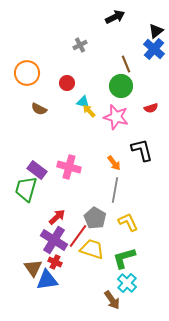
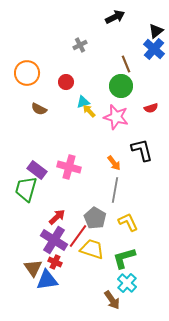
red circle: moved 1 px left, 1 px up
cyan triangle: rotated 32 degrees counterclockwise
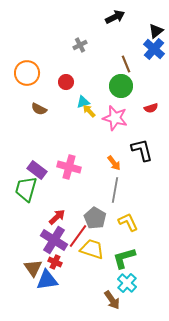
pink star: moved 1 px left, 1 px down
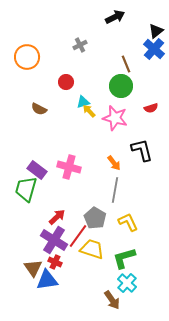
orange circle: moved 16 px up
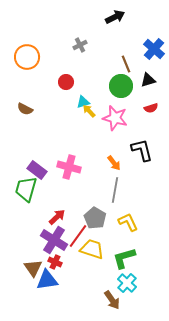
black triangle: moved 8 px left, 49 px down; rotated 21 degrees clockwise
brown semicircle: moved 14 px left
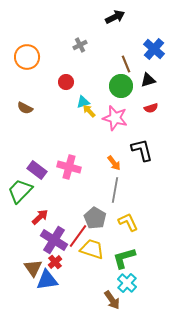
brown semicircle: moved 1 px up
green trapezoid: moved 6 px left, 2 px down; rotated 28 degrees clockwise
red arrow: moved 17 px left
red cross: rotated 24 degrees clockwise
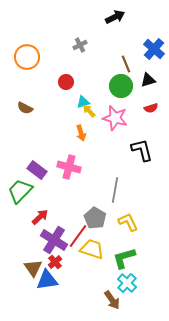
orange arrow: moved 33 px left, 30 px up; rotated 21 degrees clockwise
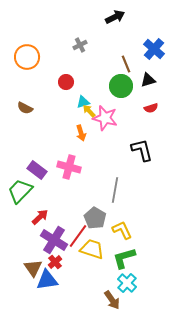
pink star: moved 10 px left
yellow L-shape: moved 6 px left, 8 px down
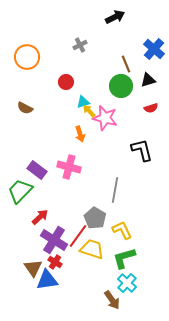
orange arrow: moved 1 px left, 1 px down
red cross: rotated 16 degrees counterclockwise
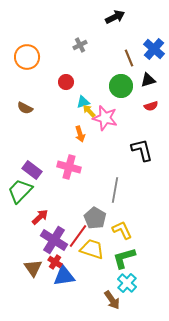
brown line: moved 3 px right, 6 px up
red semicircle: moved 2 px up
purple rectangle: moved 5 px left
blue triangle: moved 17 px right, 4 px up
